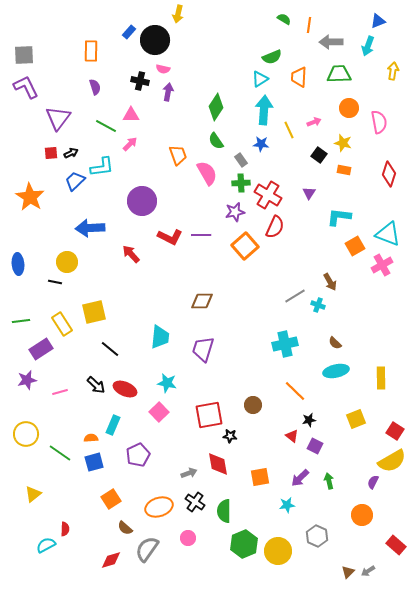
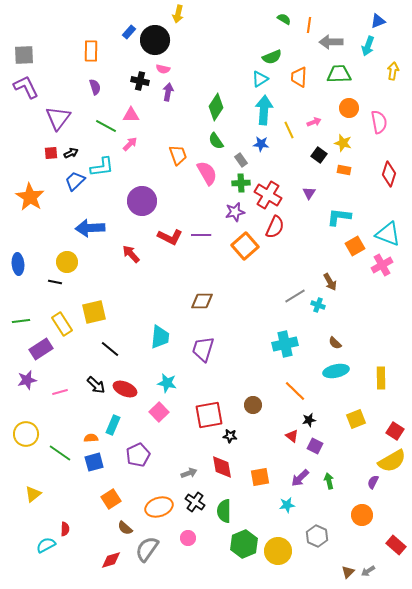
red diamond at (218, 464): moved 4 px right, 3 px down
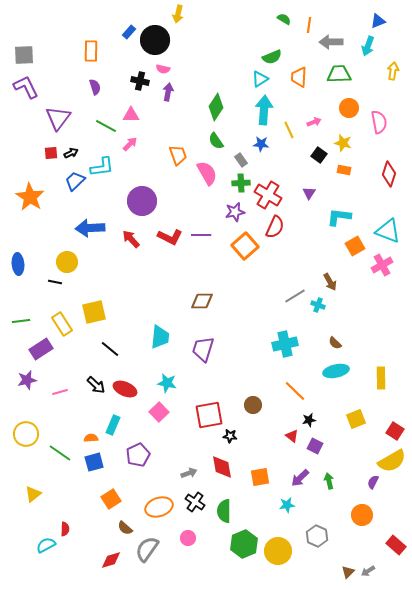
cyan triangle at (388, 234): moved 3 px up
red arrow at (131, 254): moved 15 px up
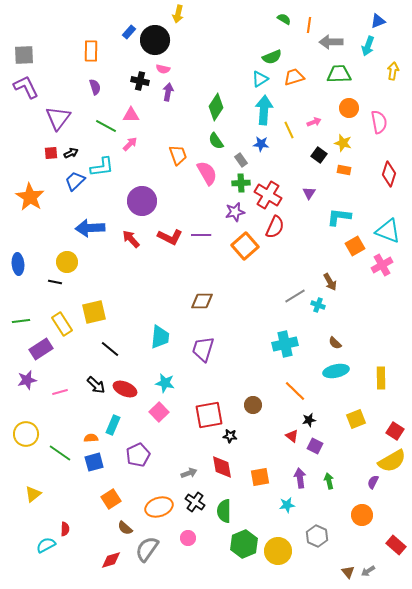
orange trapezoid at (299, 77): moved 5 px left; rotated 70 degrees clockwise
cyan star at (167, 383): moved 2 px left
purple arrow at (300, 478): rotated 126 degrees clockwise
brown triangle at (348, 572): rotated 24 degrees counterclockwise
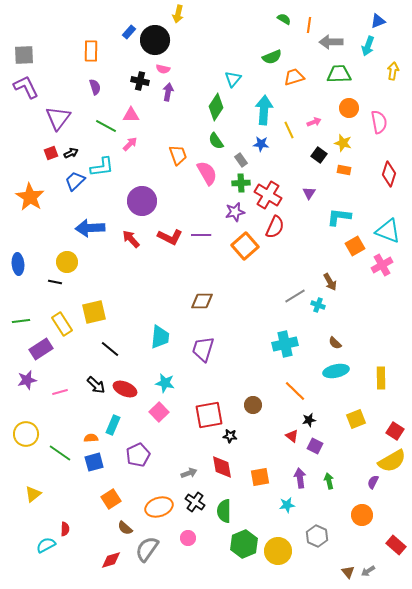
cyan triangle at (260, 79): moved 27 px left; rotated 18 degrees counterclockwise
red square at (51, 153): rotated 16 degrees counterclockwise
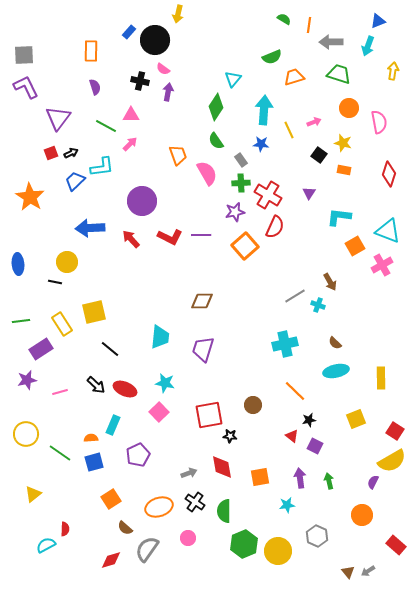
pink semicircle at (163, 69): rotated 24 degrees clockwise
green trapezoid at (339, 74): rotated 20 degrees clockwise
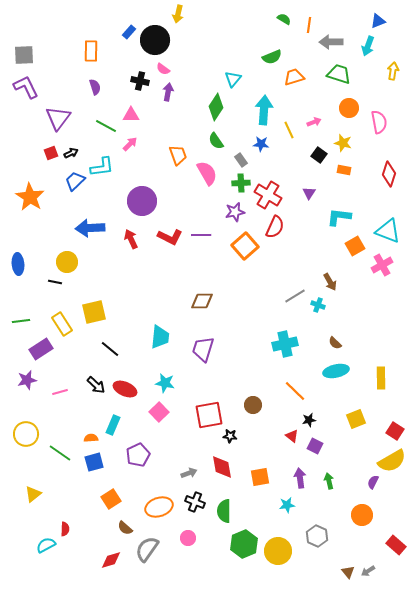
red arrow at (131, 239): rotated 18 degrees clockwise
black cross at (195, 502): rotated 12 degrees counterclockwise
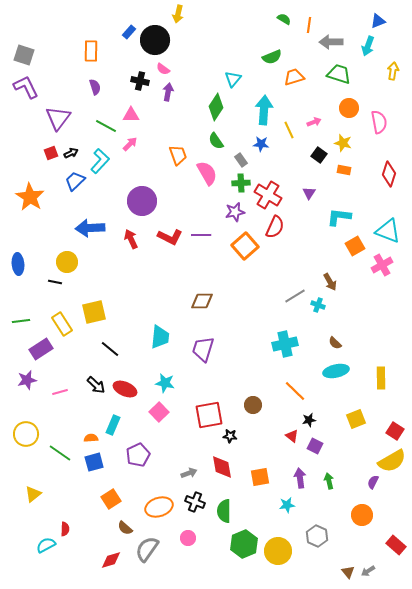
gray square at (24, 55): rotated 20 degrees clockwise
cyan L-shape at (102, 167): moved 2 px left, 6 px up; rotated 40 degrees counterclockwise
